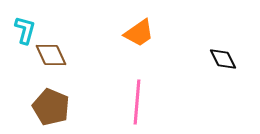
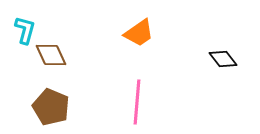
black diamond: rotated 12 degrees counterclockwise
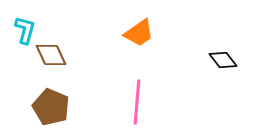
black diamond: moved 1 px down
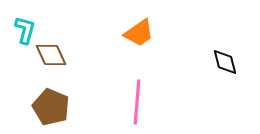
black diamond: moved 2 px right, 2 px down; rotated 24 degrees clockwise
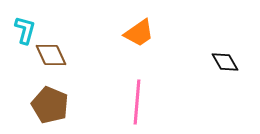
black diamond: rotated 16 degrees counterclockwise
brown pentagon: moved 1 px left, 2 px up
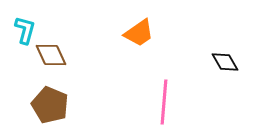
pink line: moved 27 px right
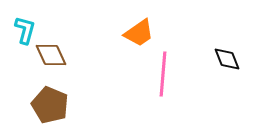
black diamond: moved 2 px right, 3 px up; rotated 8 degrees clockwise
pink line: moved 1 px left, 28 px up
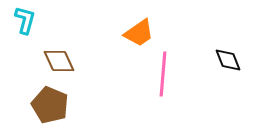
cyan L-shape: moved 10 px up
brown diamond: moved 8 px right, 6 px down
black diamond: moved 1 px right, 1 px down
